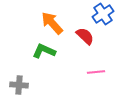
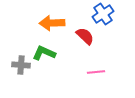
orange arrow: rotated 50 degrees counterclockwise
green L-shape: moved 2 px down
gray cross: moved 2 px right, 20 px up
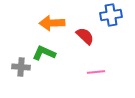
blue cross: moved 8 px right, 1 px down; rotated 25 degrees clockwise
gray cross: moved 2 px down
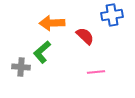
blue cross: moved 1 px right
green L-shape: moved 2 px left, 1 px up; rotated 65 degrees counterclockwise
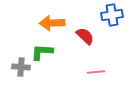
green L-shape: rotated 45 degrees clockwise
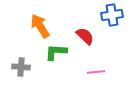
orange arrow: moved 12 px left, 3 px down; rotated 60 degrees clockwise
green L-shape: moved 14 px right
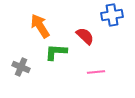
gray cross: rotated 18 degrees clockwise
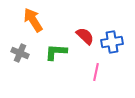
blue cross: moved 27 px down
orange arrow: moved 7 px left, 6 px up
gray cross: moved 1 px left, 14 px up
pink line: rotated 72 degrees counterclockwise
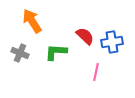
orange arrow: moved 1 px left, 1 px down
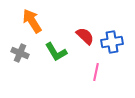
green L-shape: rotated 125 degrees counterclockwise
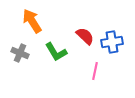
pink line: moved 1 px left, 1 px up
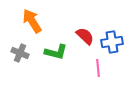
green L-shape: rotated 45 degrees counterclockwise
pink line: moved 3 px right, 3 px up; rotated 18 degrees counterclockwise
